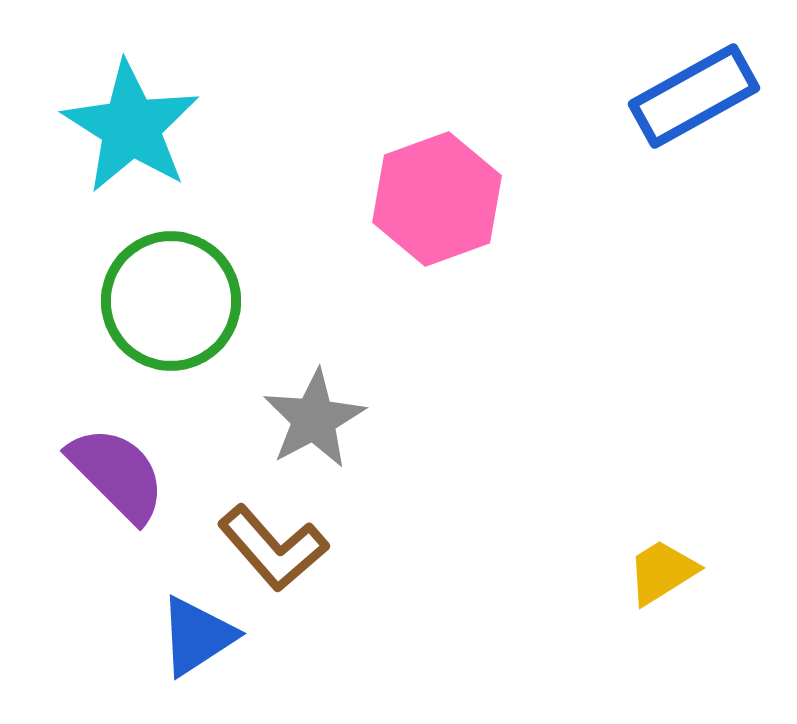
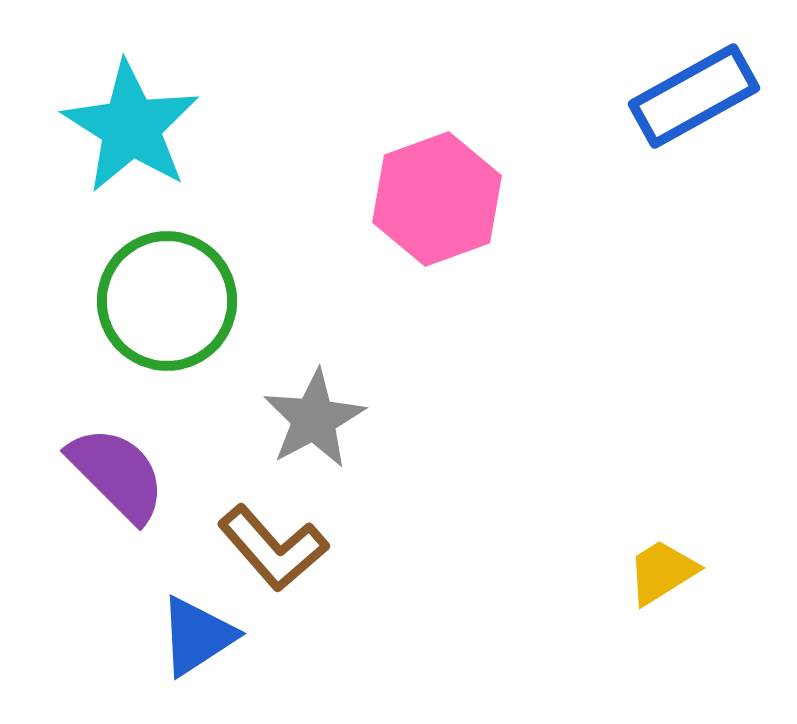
green circle: moved 4 px left
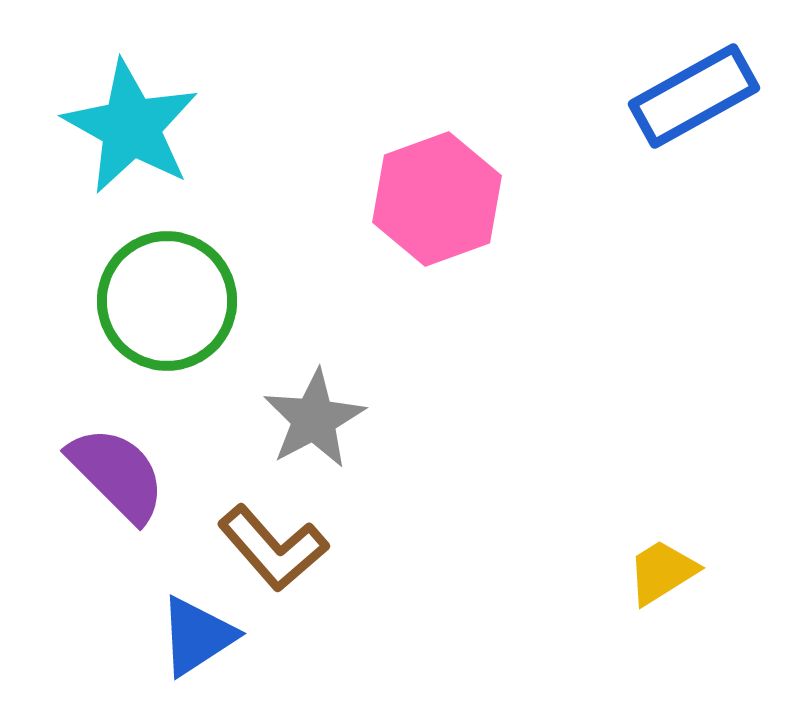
cyan star: rotated 3 degrees counterclockwise
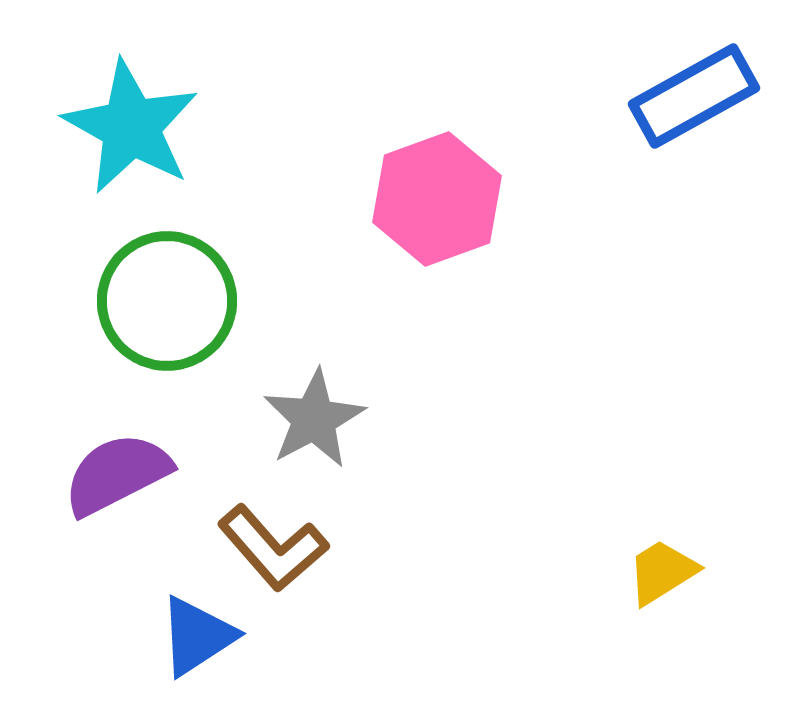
purple semicircle: rotated 72 degrees counterclockwise
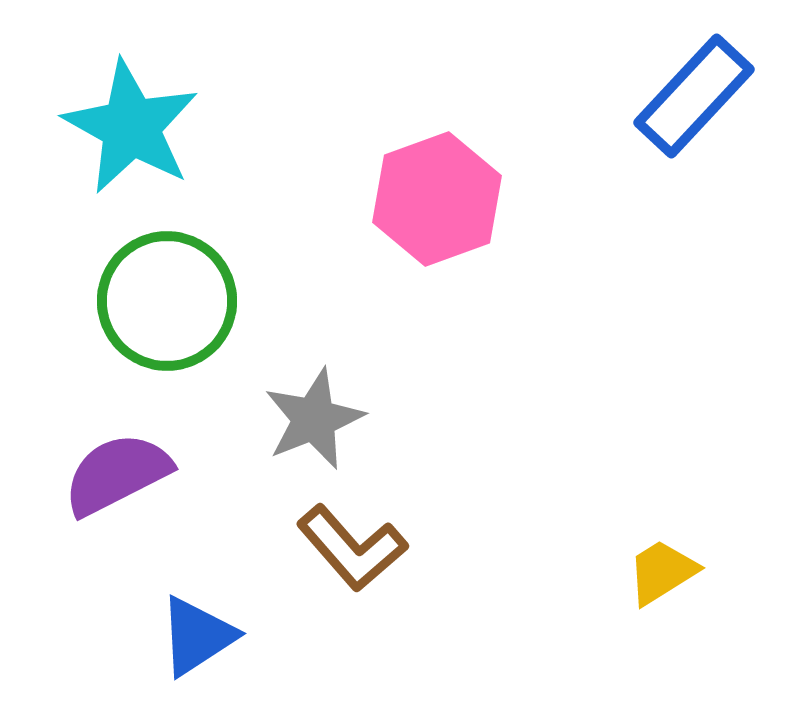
blue rectangle: rotated 18 degrees counterclockwise
gray star: rotated 6 degrees clockwise
brown L-shape: moved 79 px right
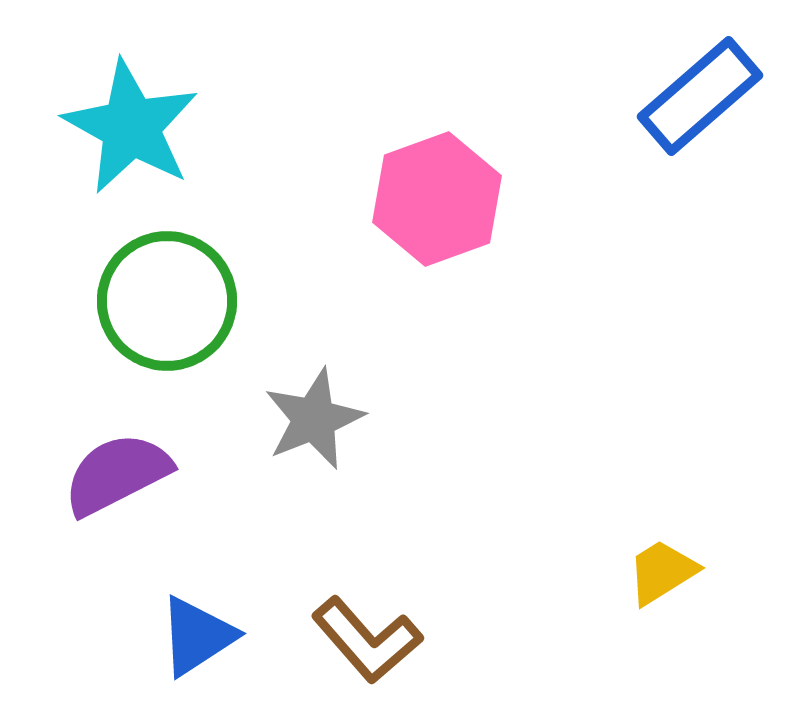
blue rectangle: moved 6 px right; rotated 6 degrees clockwise
brown L-shape: moved 15 px right, 92 px down
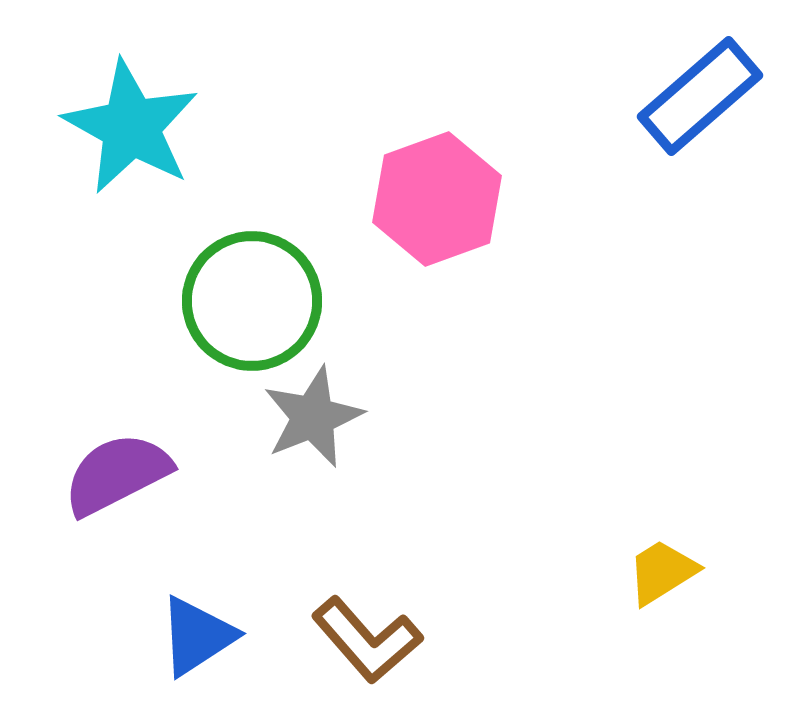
green circle: moved 85 px right
gray star: moved 1 px left, 2 px up
